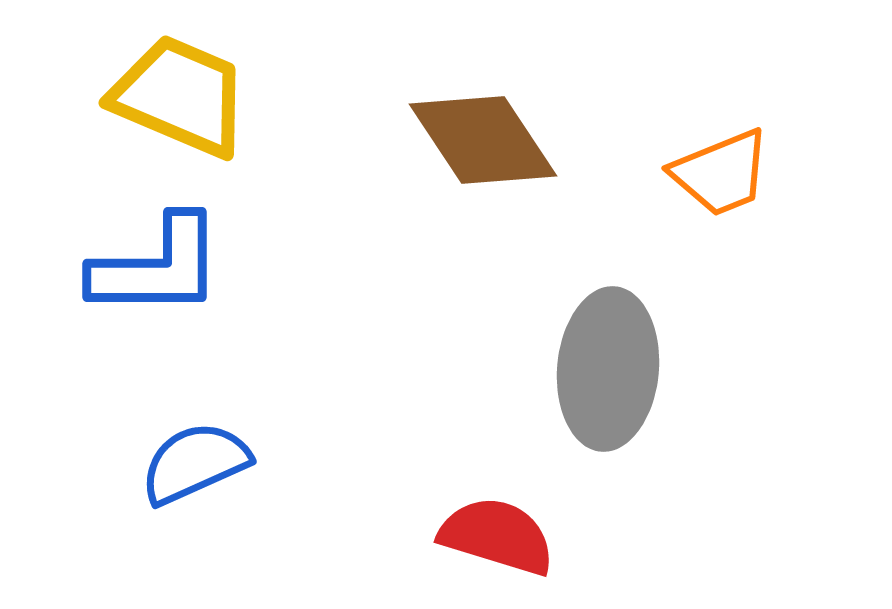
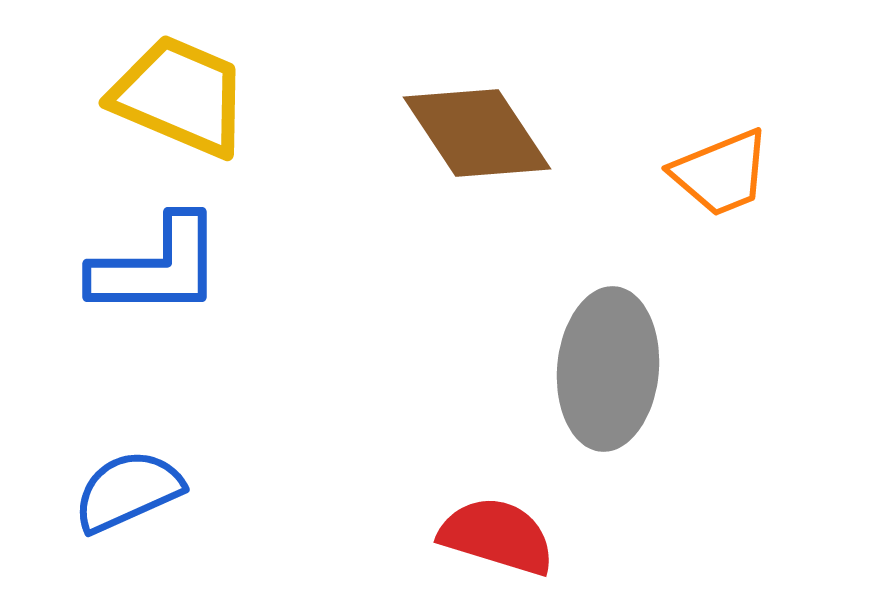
brown diamond: moved 6 px left, 7 px up
blue semicircle: moved 67 px left, 28 px down
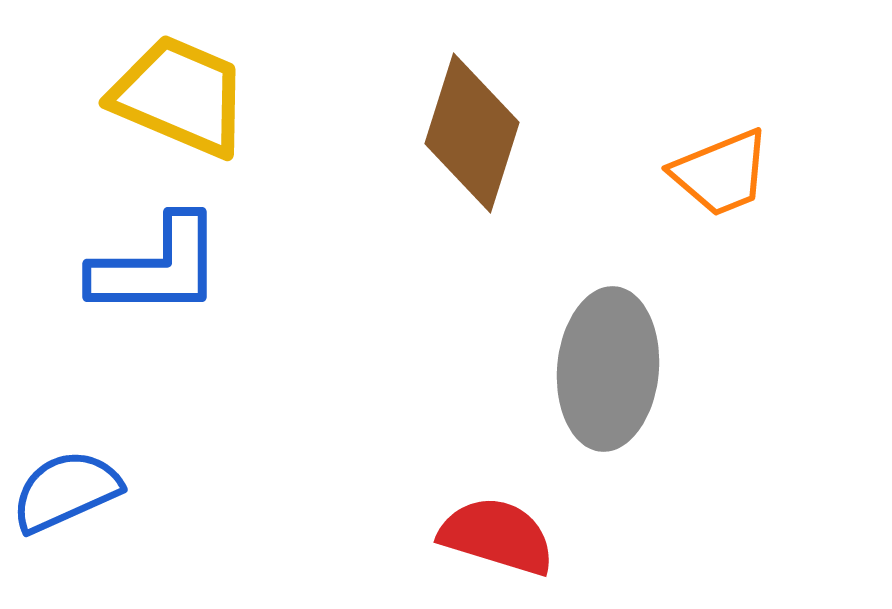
brown diamond: moved 5 px left; rotated 51 degrees clockwise
blue semicircle: moved 62 px left
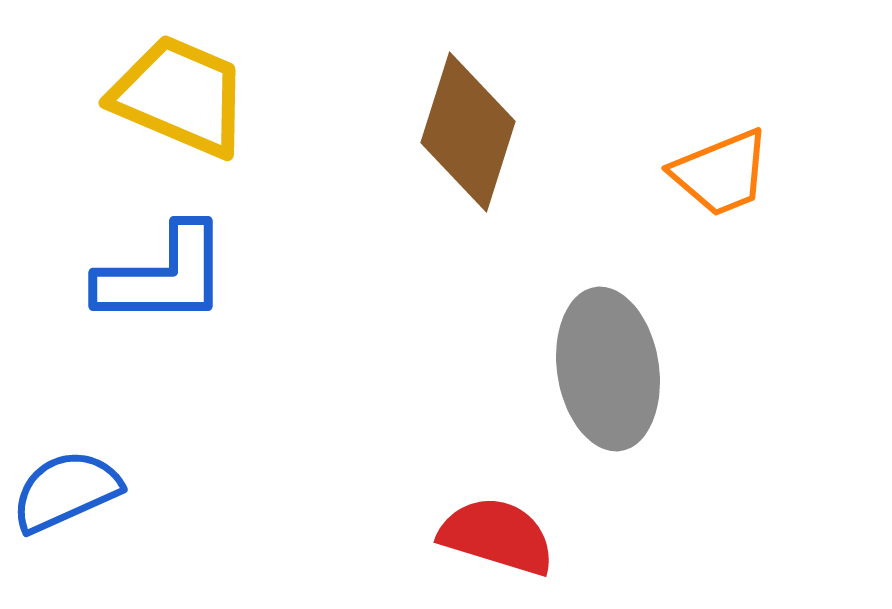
brown diamond: moved 4 px left, 1 px up
blue L-shape: moved 6 px right, 9 px down
gray ellipse: rotated 14 degrees counterclockwise
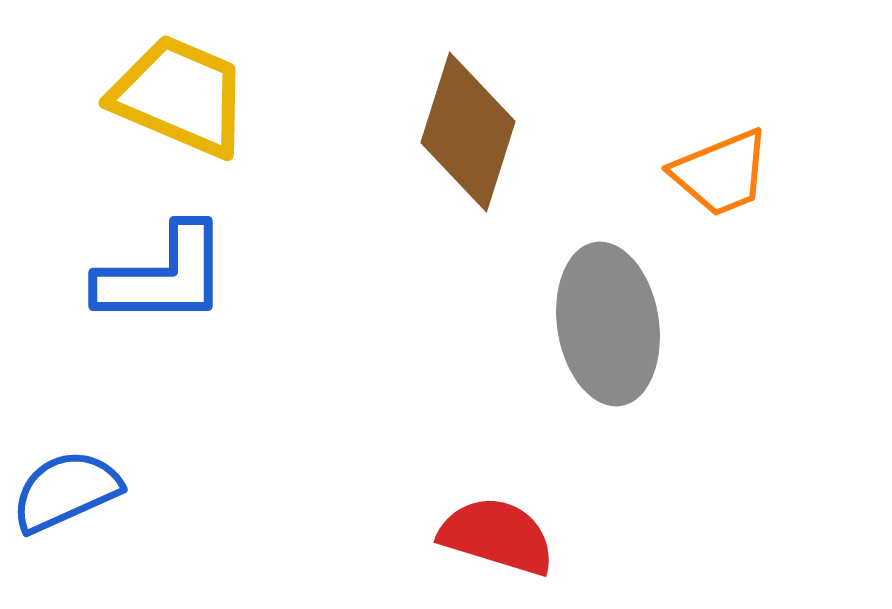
gray ellipse: moved 45 px up
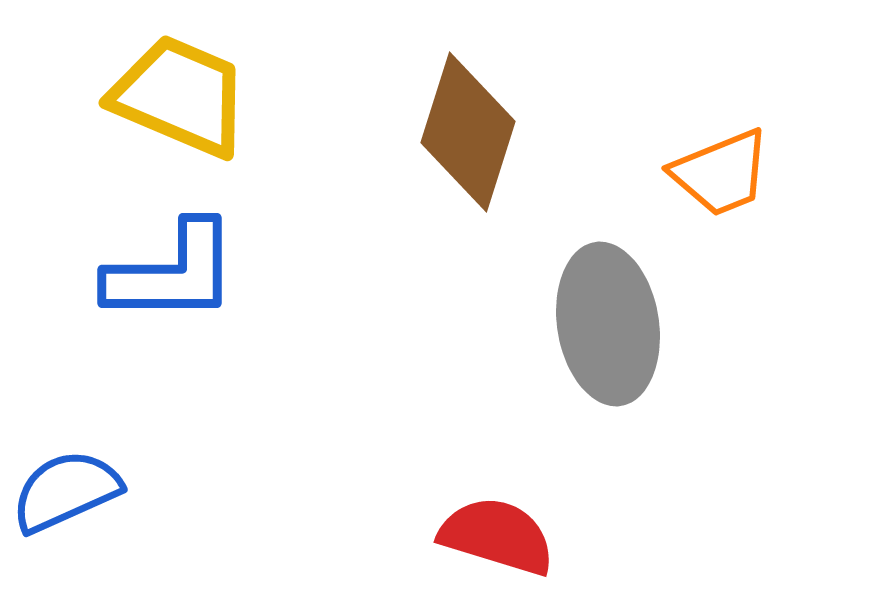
blue L-shape: moved 9 px right, 3 px up
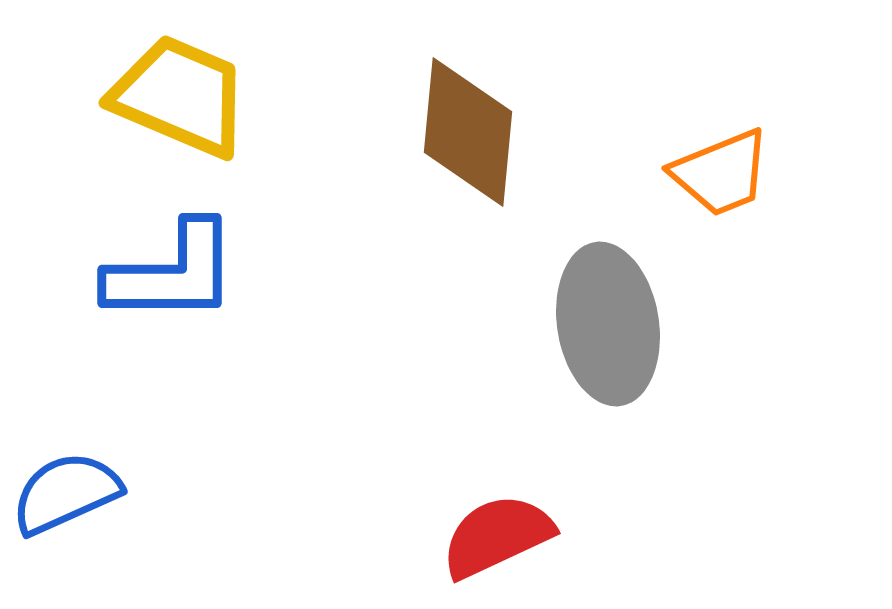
brown diamond: rotated 12 degrees counterclockwise
blue semicircle: moved 2 px down
red semicircle: rotated 42 degrees counterclockwise
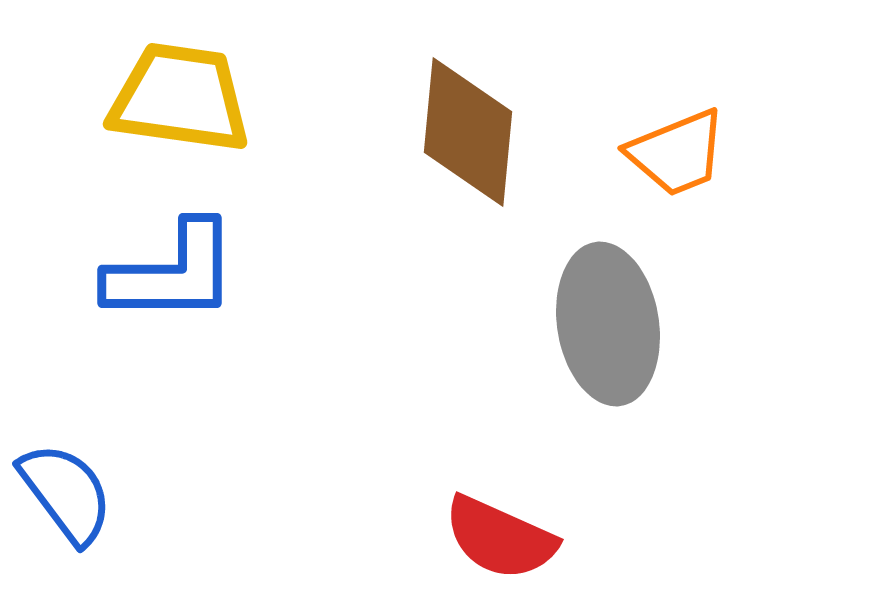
yellow trapezoid: moved 2 px down; rotated 15 degrees counterclockwise
orange trapezoid: moved 44 px left, 20 px up
blue semicircle: rotated 77 degrees clockwise
red semicircle: moved 3 px right, 2 px down; rotated 131 degrees counterclockwise
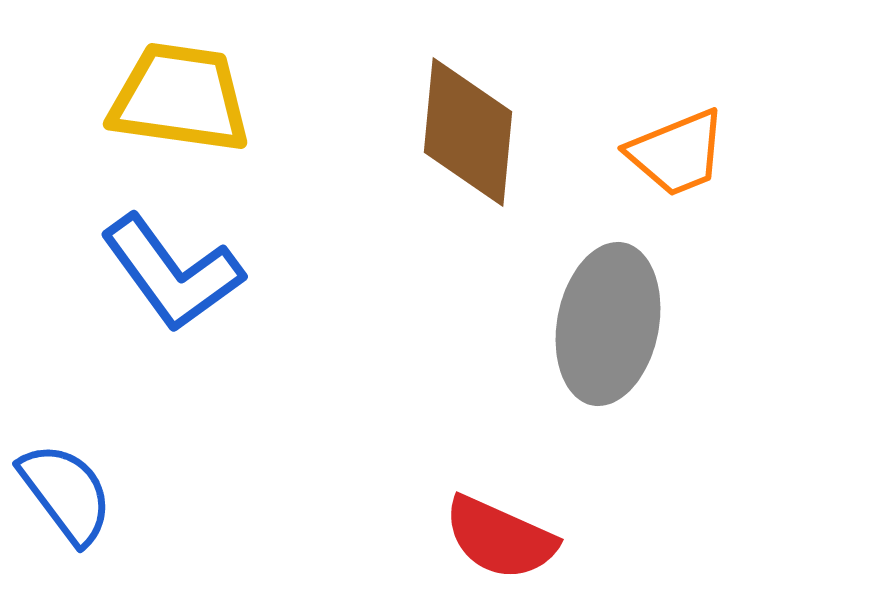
blue L-shape: rotated 54 degrees clockwise
gray ellipse: rotated 20 degrees clockwise
